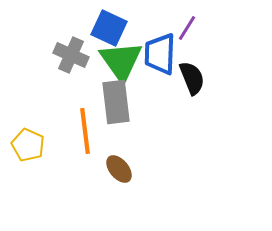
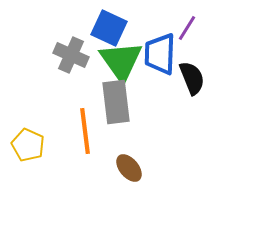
brown ellipse: moved 10 px right, 1 px up
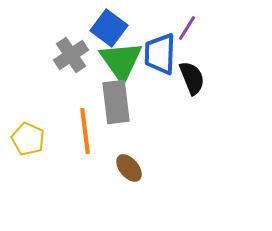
blue square: rotated 12 degrees clockwise
gray cross: rotated 32 degrees clockwise
yellow pentagon: moved 6 px up
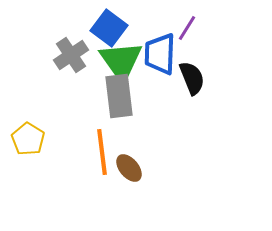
gray rectangle: moved 3 px right, 6 px up
orange line: moved 17 px right, 21 px down
yellow pentagon: rotated 8 degrees clockwise
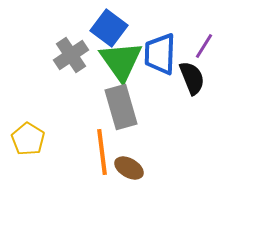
purple line: moved 17 px right, 18 px down
gray rectangle: moved 2 px right, 11 px down; rotated 9 degrees counterclockwise
brown ellipse: rotated 20 degrees counterclockwise
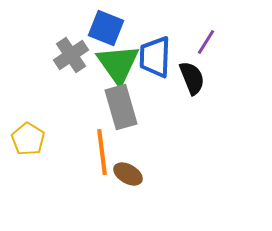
blue square: moved 3 px left; rotated 15 degrees counterclockwise
purple line: moved 2 px right, 4 px up
blue trapezoid: moved 5 px left, 3 px down
green triangle: moved 3 px left, 3 px down
brown ellipse: moved 1 px left, 6 px down
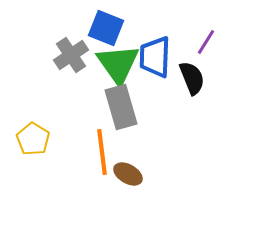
yellow pentagon: moved 5 px right
